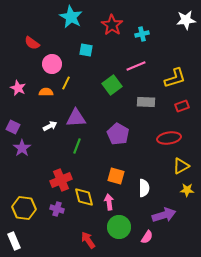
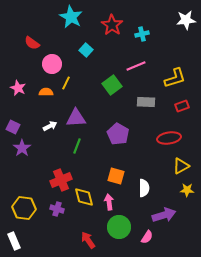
cyan square: rotated 32 degrees clockwise
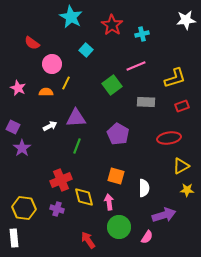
white rectangle: moved 3 px up; rotated 18 degrees clockwise
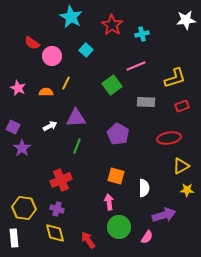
pink circle: moved 8 px up
yellow diamond: moved 29 px left, 36 px down
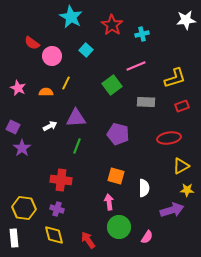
purple pentagon: rotated 15 degrees counterclockwise
red cross: rotated 30 degrees clockwise
purple arrow: moved 8 px right, 5 px up
yellow diamond: moved 1 px left, 2 px down
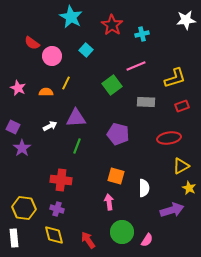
yellow star: moved 2 px right, 2 px up; rotated 24 degrees clockwise
green circle: moved 3 px right, 5 px down
pink semicircle: moved 3 px down
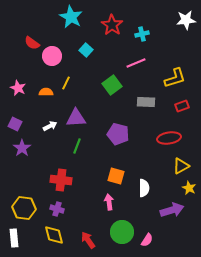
pink line: moved 3 px up
purple square: moved 2 px right, 3 px up
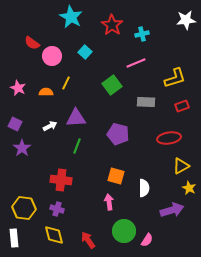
cyan square: moved 1 px left, 2 px down
green circle: moved 2 px right, 1 px up
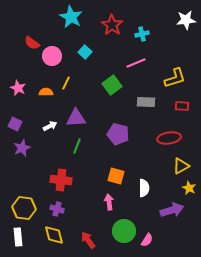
red rectangle: rotated 24 degrees clockwise
purple star: rotated 12 degrees clockwise
white rectangle: moved 4 px right, 1 px up
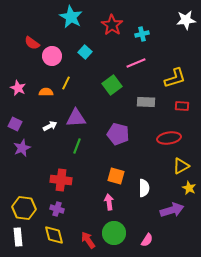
green circle: moved 10 px left, 2 px down
